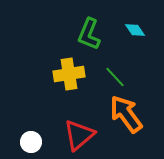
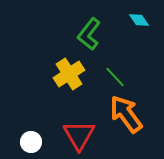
cyan diamond: moved 4 px right, 10 px up
green L-shape: rotated 16 degrees clockwise
yellow cross: rotated 24 degrees counterclockwise
red triangle: rotated 20 degrees counterclockwise
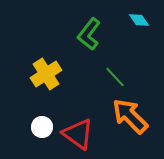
yellow cross: moved 23 px left
orange arrow: moved 4 px right, 2 px down; rotated 9 degrees counterclockwise
red triangle: moved 1 px left, 1 px up; rotated 24 degrees counterclockwise
white circle: moved 11 px right, 15 px up
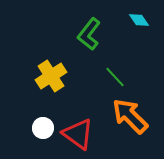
yellow cross: moved 5 px right, 2 px down
white circle: moved 1 px right, 1 px down
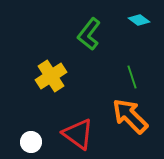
cyan diamond: rotated 20 degrees counterclockwise
green line: moved 17 px right; rotated 25 degrees clockwise
white circle: moved 12 px left, 14 px down
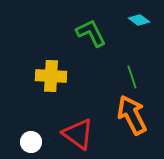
green L-shape: moved 2 px right, 1 px up; rotated 116 degrees clockwise
yellow cross: rotated 36 degrees clockwise
orange arrow: moved 2 px right, 1 px up; rotated 18 degrees clockwise
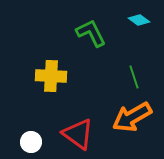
green line: moved 2 px right
orange arrow: moved 2 px down; rotated 93 degrees counterclockwise
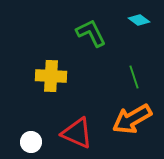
orange arrow: moved 2 px down
red triangle: moved 1 px left, 1 px up; rotated 12 degrees counterclockwise
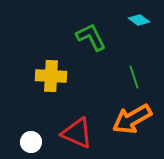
green L-shape: moved 4 px down
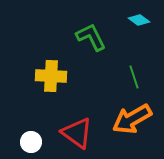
red triangle: rotated 12 degrees clockwise
